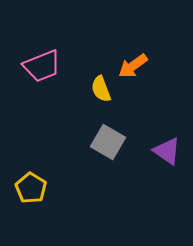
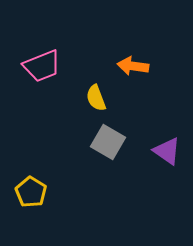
orange arrow: rotated 44 degrees clockwise
yellow semicircle: moved 5 px left, 9 px down
yellow pentagon: moved 4 px down
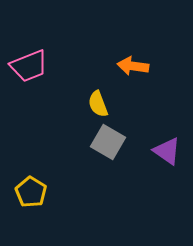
pink trapezoid: moved 13 px left
yellow semicircle: moved 2 px right, 6 px down
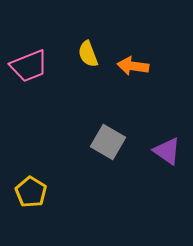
yellow semicircle: moved 10 px left, 50 px up
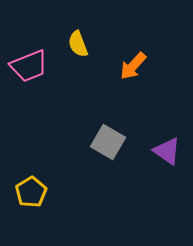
yellow semicircle: moved 10 px left, 10 px up
orange arrow: rotated 56 degrees counterclockwise
yellow pentagon: rotated 8 degrees clockwise
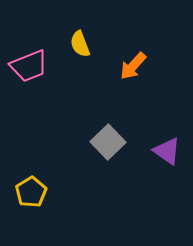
yellow semicircle: moved 2 px right
gray square: rotated 16 degrees clockwise
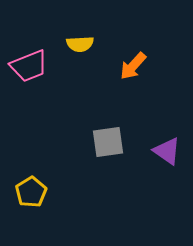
yellow semicircle: rotated 72 degrees counterclockwise
gray square: rotated 36 degrees clockwise
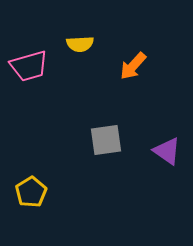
pink trapezoid: rotated 6 degrees clockwise
gray square: moved 2 px left, 2 px up
